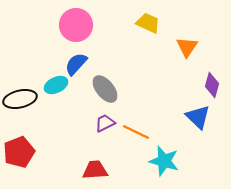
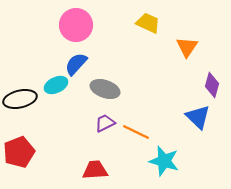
gray ellipse: rotated 32 degrees counterclockwise
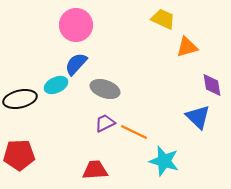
yellow trapezoid: moved 15 px right, 4 px up
orange triangle: rotated 40 degrees clockwise
purple diamond: rotated 25 degrees counterclockwise
orange line: moved 2 px left
red pentagon: moved 3 px down; rotated 20 degrees clockwise
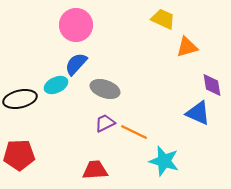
blue triangle: moved 4 px up; rotated 20 degrees counterclockwise
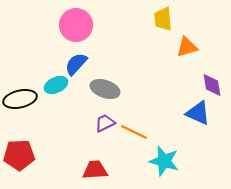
yellow trapezoid: rotated 120 degrees counterclockwise
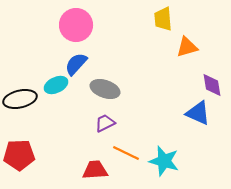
orange line: moved 8 px left, 21 px down
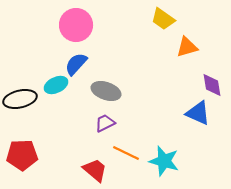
yellow trapezoid: rotated 50 degrees counterclockwise
gray ellipse: moved 1 px right, 2 px down
red pentagon: moved 3 px right
red trapezoid: rotated 44 degrees clockwise
